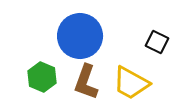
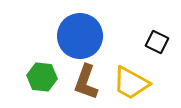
green hexagon: rotated 16 degrees counterclockwise
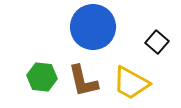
blue circle: moved 13 px right, 9 px up
black square: rotated 15 degrees clockwise
brown L-shape: moved 3 px left, 1 px up; rotated 33 degrees counterclockwise
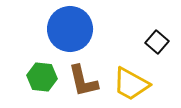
blue circle: moved 23 px left, 2 px down
yellow trapezoid: moved 1 px down
